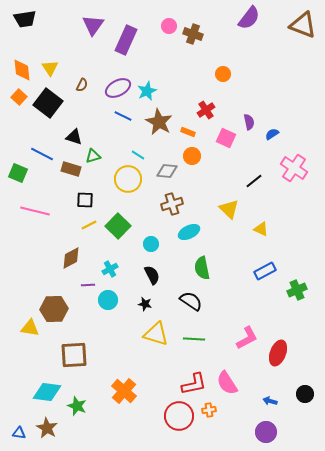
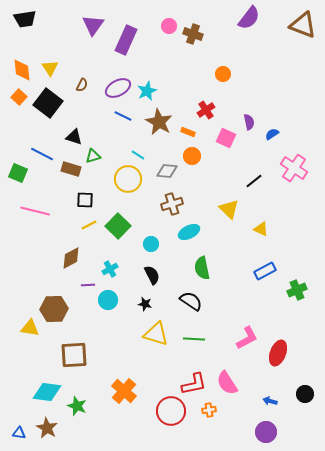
red circle at (179, 416): moved 8 px left, 5 px up
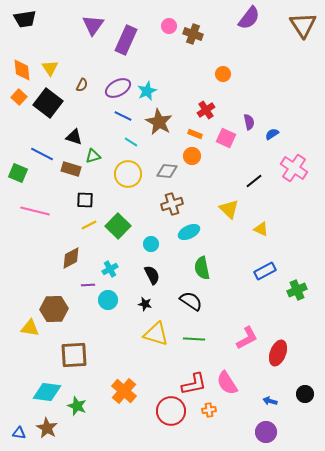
brown triangle at (303, 25): rotated 36 degrees clockwise
orange rectangle at (188, 132): moved 7 px right, 2 px down
cyan line at (138, 155): moved 7 px left, 13 px up
yellow circle at (128, 179): moved 5 px up
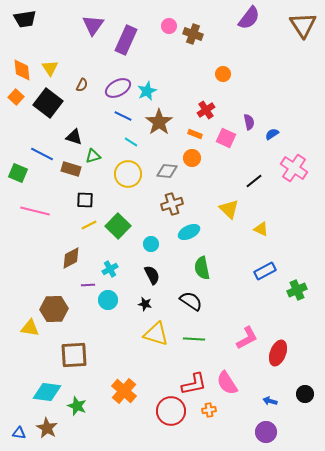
orange square at (19, 97): moved 3 px left
brown star at (159, 122): rotated 8 degrees clockwise
orange circle at (192, 156): moved 2 px down
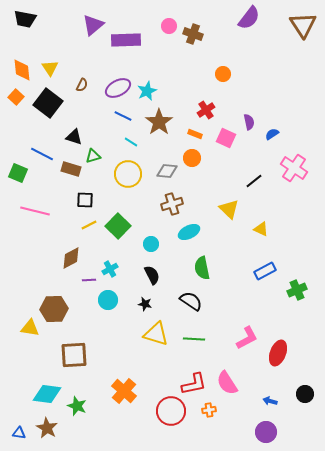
black trapezoid at (25, 19): rotated 20 degrees clockwise
purple triangle at (93, 25): rotated 15 degrees clockwise
purple rectangle at (126, 40): rotated 64 degrees clockwise
purple line at (88, 285): moved 1 px right, 5 px up
cyan diamond at (47, 392): moved 2 px down
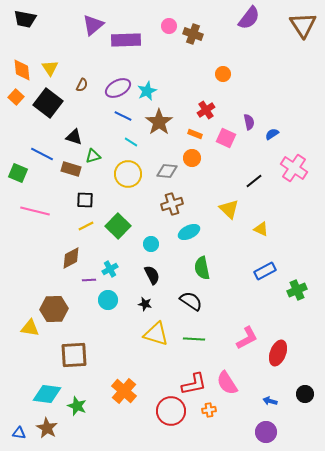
yellow line at (89, 225): moved 3 px left, 1 px down
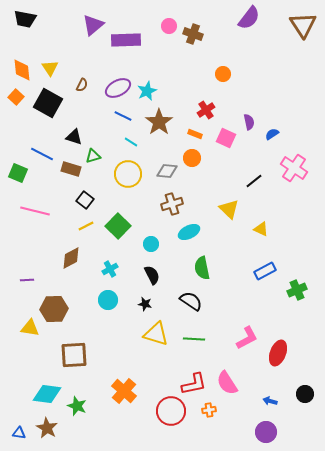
black square at (48, 103): rotated 8 degrees counterclockwise
black square at (85, 200): rotated 36 degrees clockwise
purple line at (89, 280): moved 62 px left
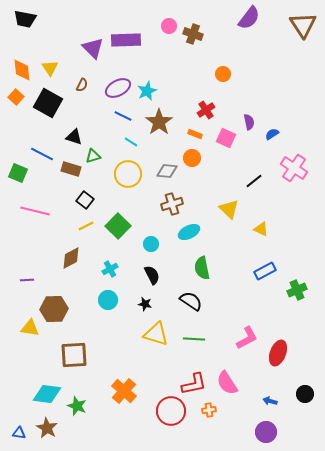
purple triangle at (93, 25): moved 23 px down; rotated 35 degrees counterclockwise
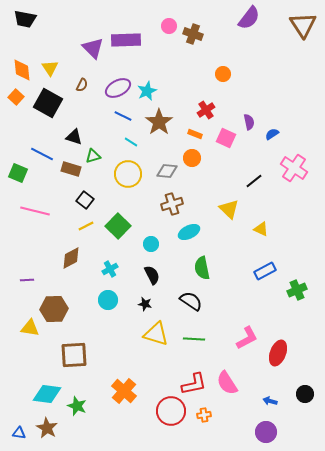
orange cross at (209, 410): moved 5 px left, 5 px down
